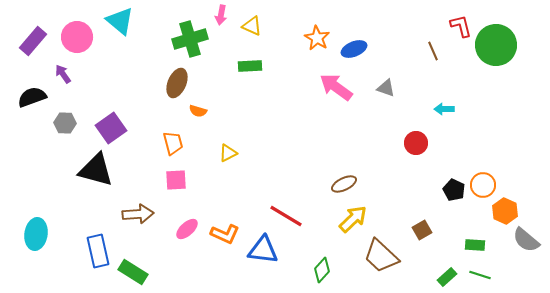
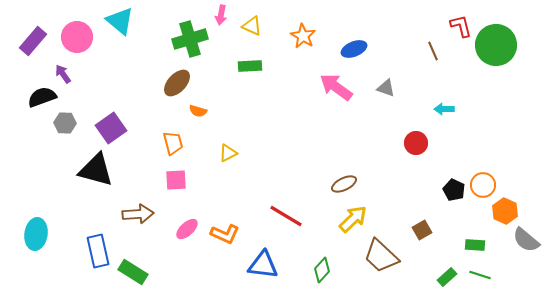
orange star at (317, 38): moved 14 px left, 2 px up
brown ellipse at (177, 83): rotated 20 degrees clockwise
black semicircle at (32, 97): moved 10 px right
blue triangle at (263, 250): moved 15 px down
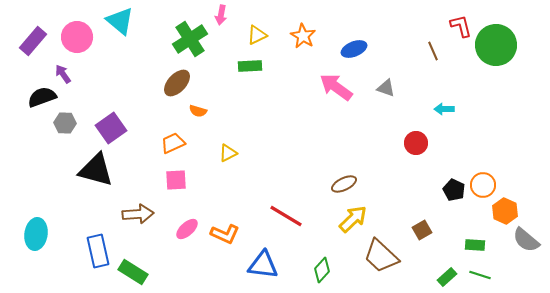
yellow triangle at (252, 26): moved 5 px right, 9 px down; rotated 50 degrees counterclockwise
green cross at (190, 39): rotated 16 degrees counterclockwise
orange trapezoid at (173, 143): rotated 100 degrees counterclockwise
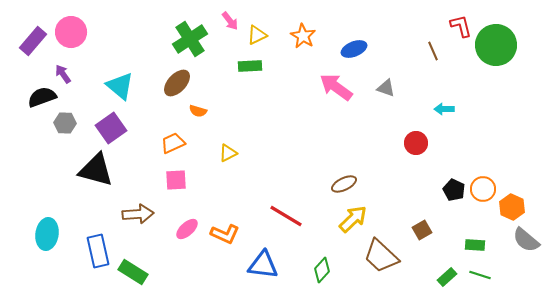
pink arrow at (221, 15): moved 9 px right, 6 px down; rotated 48 degrees counterclockwise
cyan triangle at (120, 21): moved 65 px down
pink circle at (77, 37): moved 6 px left, 5 px up
orange circle at (483, 185): moved 4 px down
orange hexagon at (505, 211): moved 7 px right, 4 px up
cyan ellipse at (36, 234): moved 11 px right
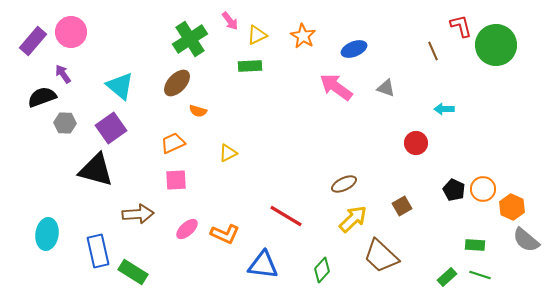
brown square at (422, 230): moved 20 px left, 24 px up
